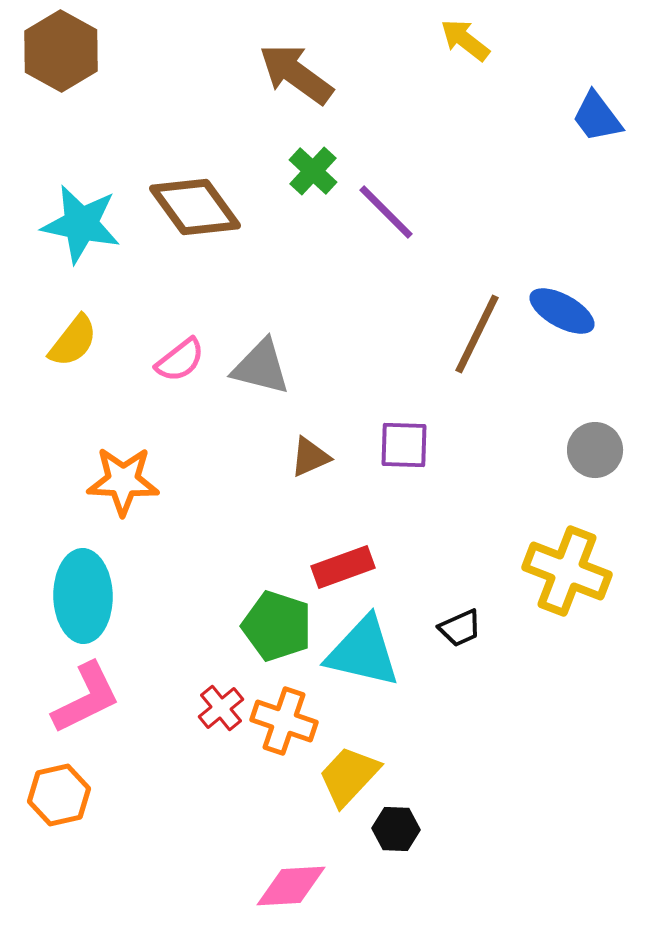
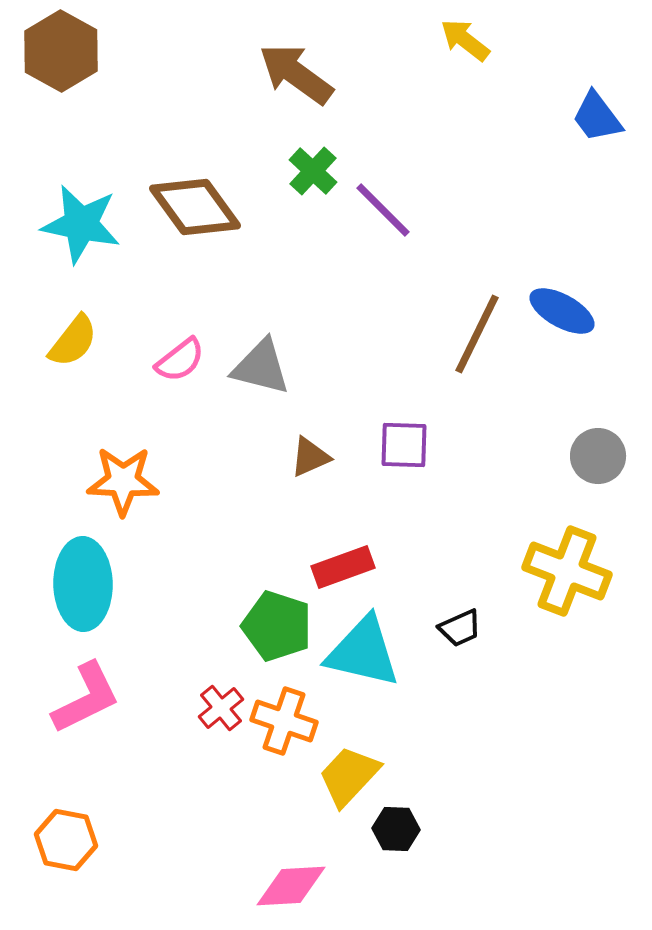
purple line: moved 3 px left, 2 px up
gray circle: moved 3 px right, 6 px down
cyan ellipse: moved 12 px up
orange hexagon: moved 7 px right, 45 px down; rotated 24 degrees clockwise
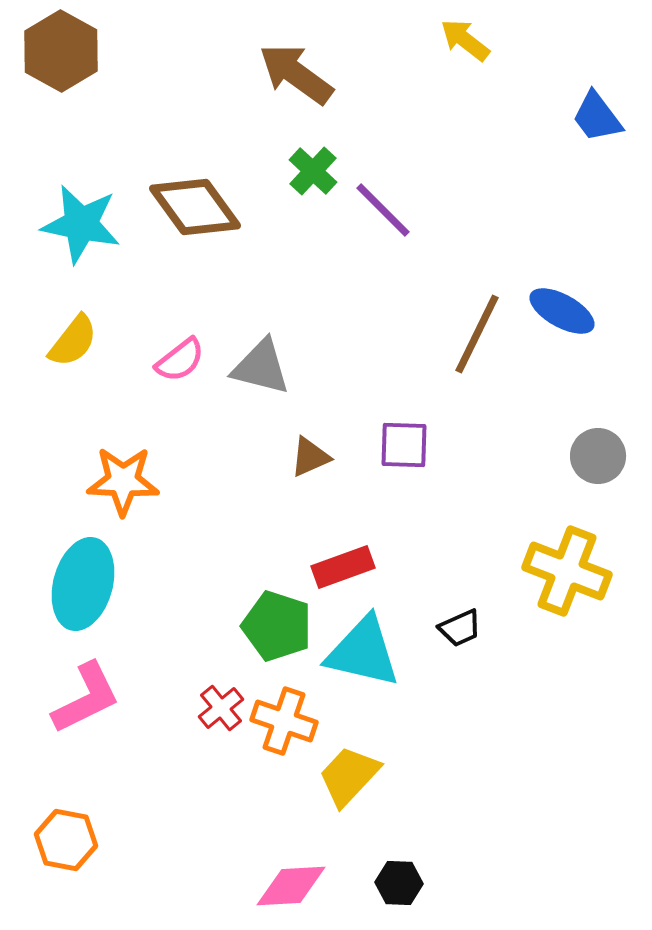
cyan ellipse: rotated 16 degrees clockwise
black hexagon: moved 3 px right, 54 px down
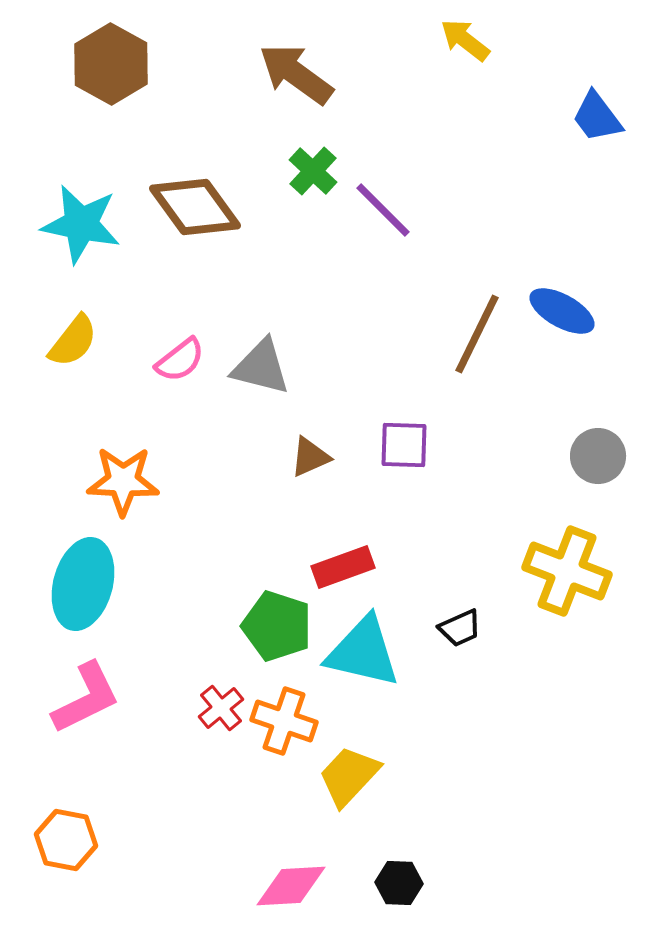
brown hexagon: moved 50 px right, 13 px down
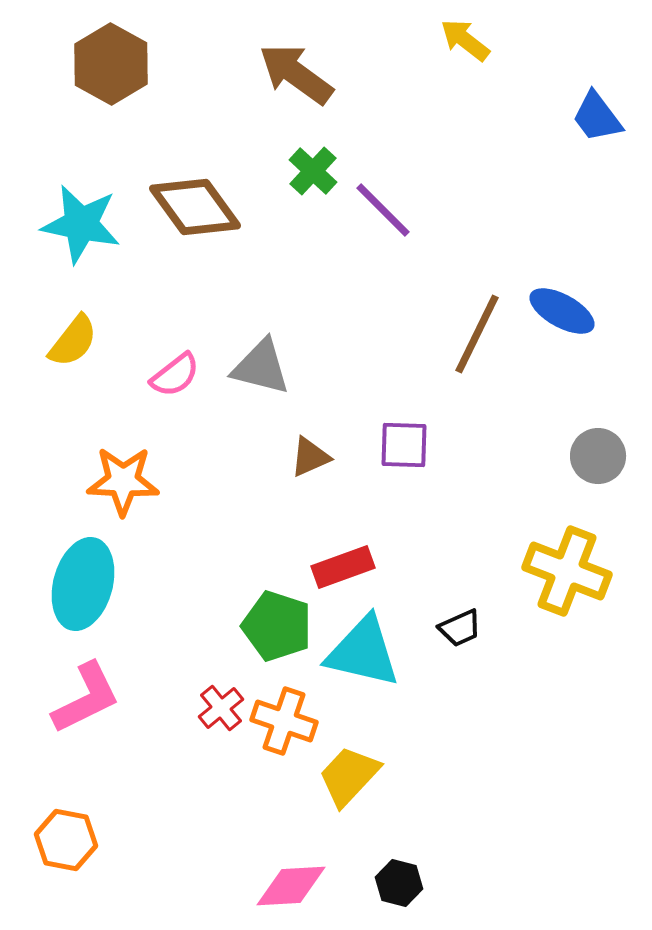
pink semicircle: moved 5 px left, 15 px down
black hexagon: rotated 12 degrees clockwise
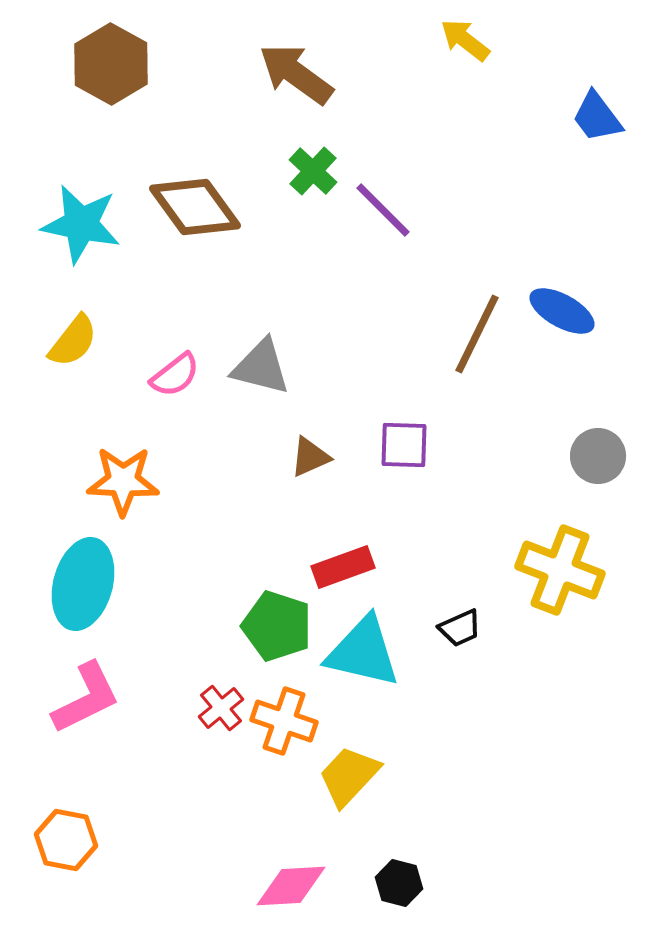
yellow cross: moved 7 px left, 1 px up
